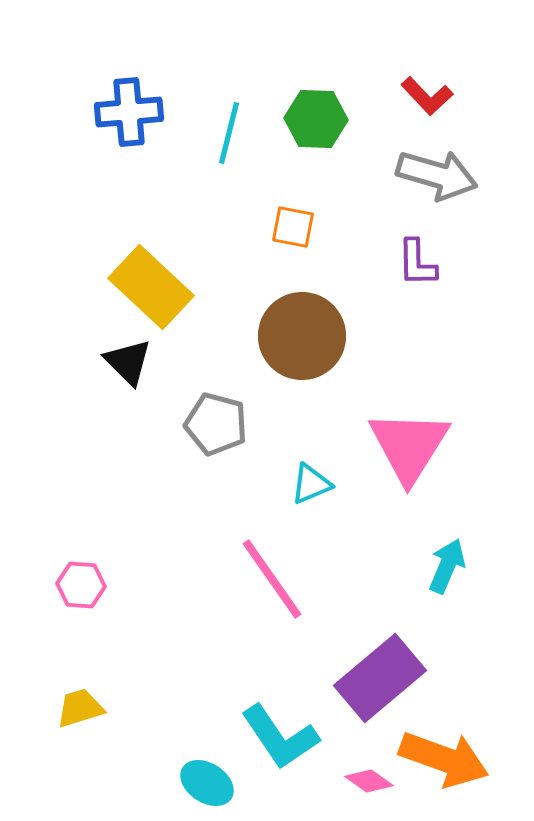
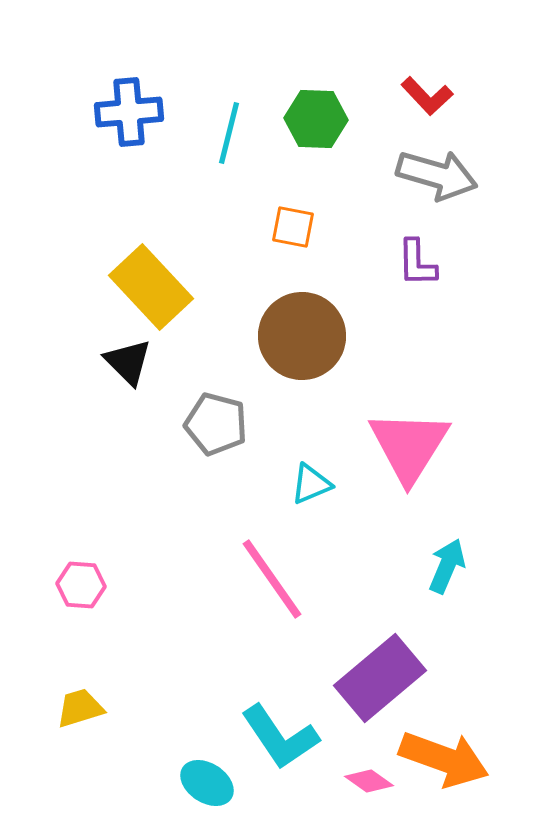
yellow rectangle: rotated 4 degrees clockwise
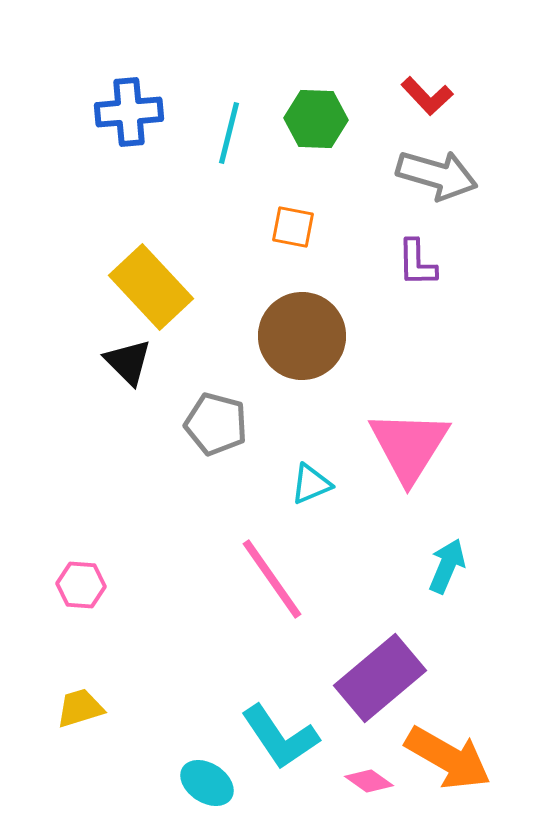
orange arrow: moved 4 px right, 1 px up; rotated 10 degrees clockwise
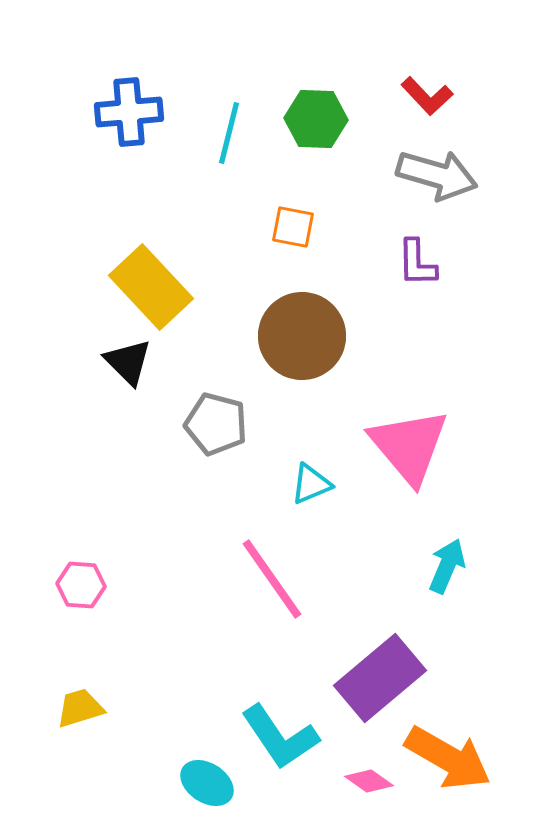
pink triangle: rotated 12 degrees counterclockwise
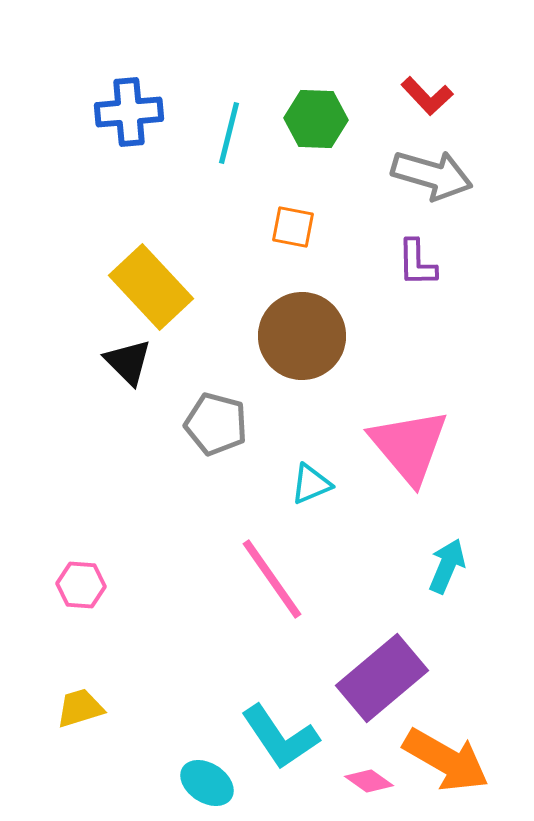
gray arrow: moved 5 px left
purple rectangle: moved 2 px right
orange arrow: moved 2 px left, 2 px down
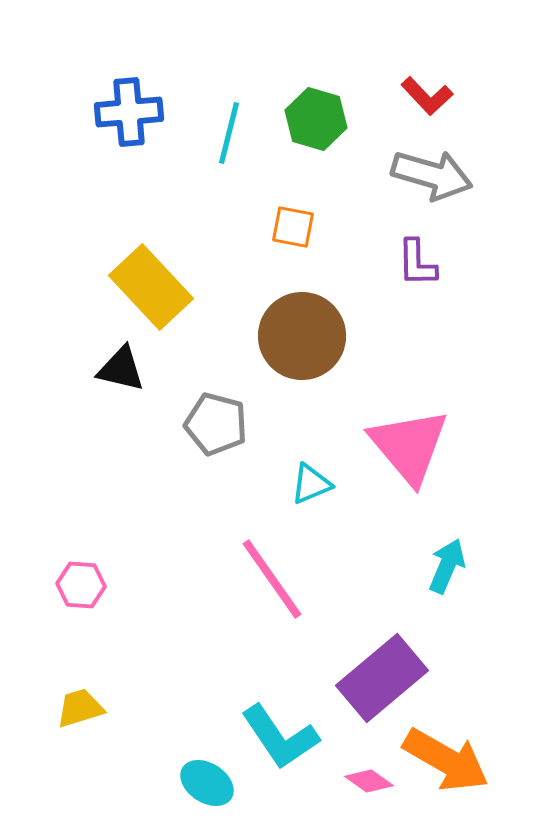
green hexagon: rotated 14 degrees clockwise
black triangle: moved 7 px left, 7 px down; rotated 32 degrees counterclockwise
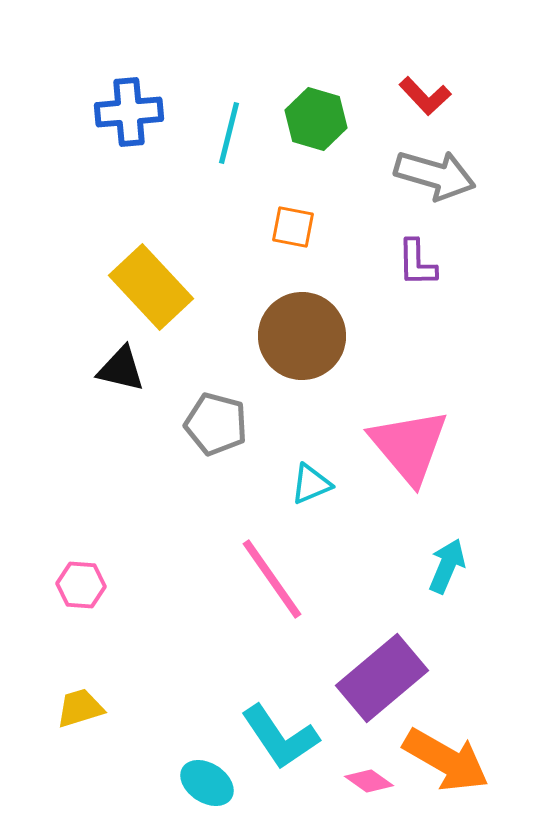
red L-shape: moved 2 px left
gray arrow: moved 3 px right
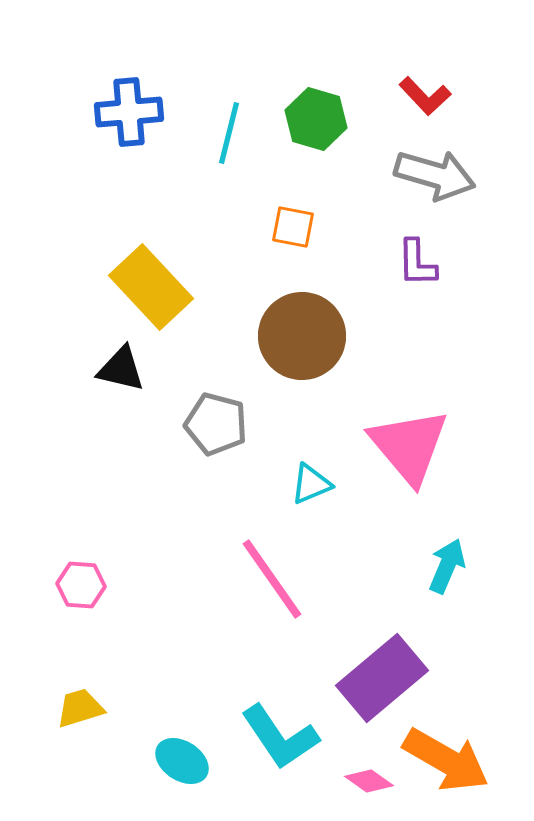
cyan ellipse: moved 25 px left, 22 px up
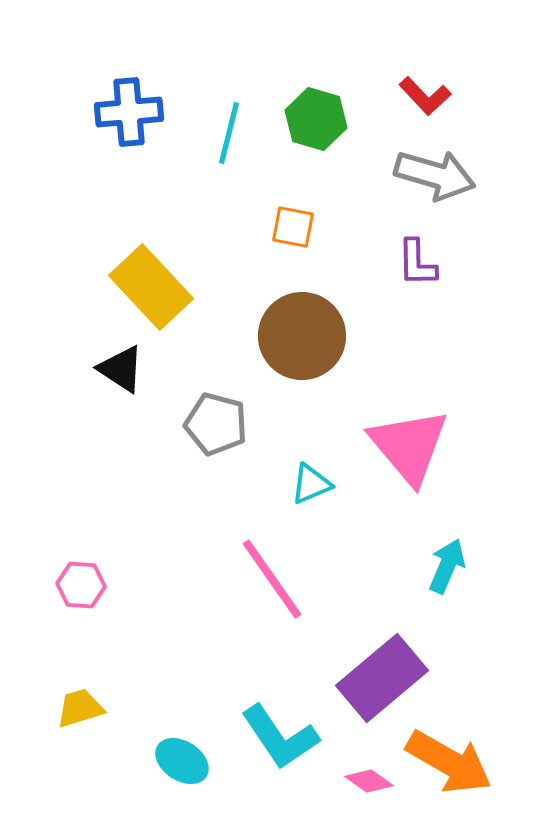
black triangle: rotated 20 degrees clockwise
orange arrow: moved 3 px right, 2 px down
